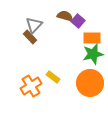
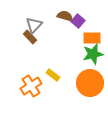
yellow rectangle: moved 2 px up
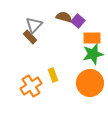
brown semicircle: moved 1 px left, 1 px down
yellow rectangle: rotated 32 degrees clockwise
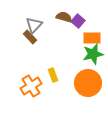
orange circle: moved 2 px left
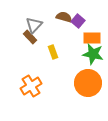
green star: rotated 25 degrees clockwise
yellow rectangle: moved 23 px up
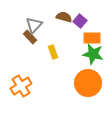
purple square: moved 2 px right
orange cross: moved 10 px left
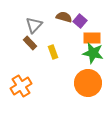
brown rectangle: moved 6 px down
green star: moved 1 px up
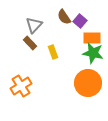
brown semicircle: rotated 140 degrees counterclockwise
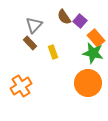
orange rectangle: moved 4 px right; rotated 48 degrees clockwise
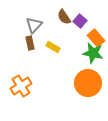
brown rectangle: rotated 32 degrees clockwise
yellow rectangle: moved 5 px up; rotated 40 degrees counterclockwise
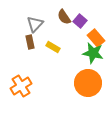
gray triangle: moved 1 px right, 1 px up
brown rectangle: moved 1 px up
